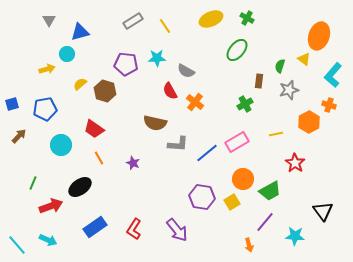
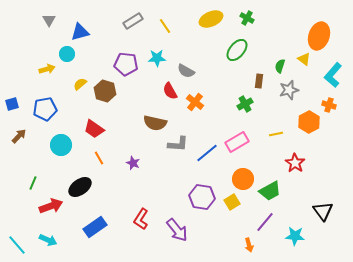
red L-shape at (134, 229): moved 7 px right, 10 px up
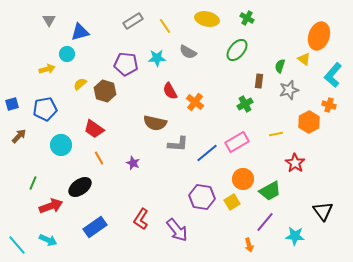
yellow ellipse at (211, 19): moved 4 px left; rotated 35 degrees clockwise
gray semicircle at (186, 71): moved 2 px right, 19 px up
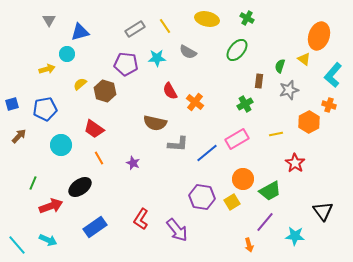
gray rectangle at (133, 21): moved 2 px right, 8 px down
pink rectangle at (237, 142): moved 3 px up
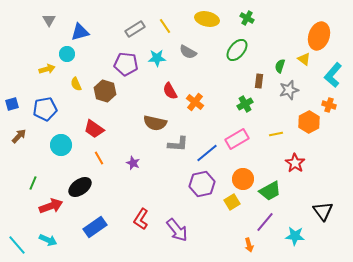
yellow semicircle at (80, 84): moved 4 px left; rotated 72 degrees counterclockwise
purple hexagon at (202, 197): moved 13 px up; rotated 20 degrees counterclockwise
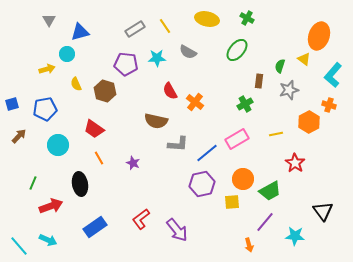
brown semicircle at (155, 123): moved 1 px right, 2 px up
cyan circle at (61, 145): moved 3 px left
black ellipse at (80, 187): moved 3 px up; rotated 65 degrees counterclockwise
yellow square at (232, 202): rotated 28 degrees clockwise
red L-shape at (141, 219): rotated 20 degrees clockwise
cyan line at (17, 245): moved 2 px right, 1 px down
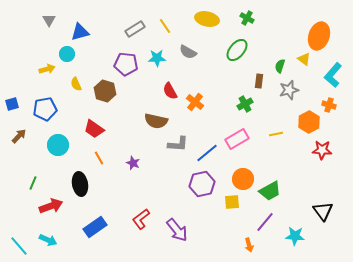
red star at (295, 163): moved 27 px right, 13 px up; rotated 30 degrees counterclockwise
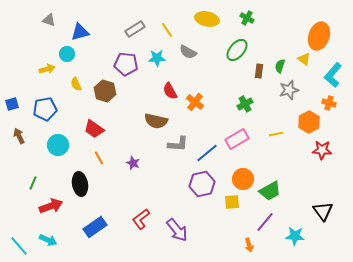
gray triangle at (49, 20): rotated 40 degrees counterclockwise
yellow line at (165, 26): moved 2 px right, 4 px down
brown rectangle at (259, 81): moved 10 px up
orange cross at (329, 105): moved 2 px up
brown arrow at (19, 136): rotated 70 degrees counterclockwise
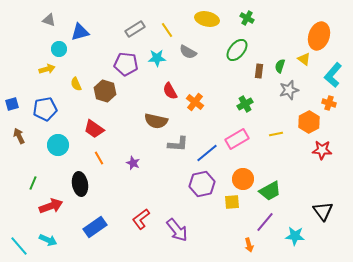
cyan circle at (67, 54): moved 8 px left, 5 px up
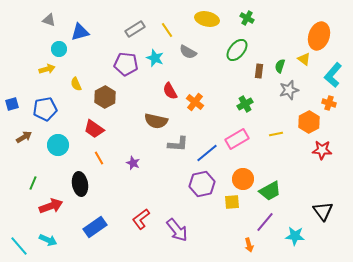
cyan star at (157, 58): moved 2 px left; rotated 24 degrees clockwise
brown hexagon at (105, 91): moved 6 px down; rotated 15 degrees clockwise
brown arrow at (19, 136): moved 5 px right, 1 px down; rotated 84 degrees clockwise
